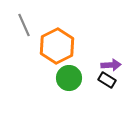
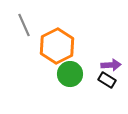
green circle: moved 1 px right, 4 px up
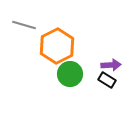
gray line: rotated 50 degrees counterclockwise
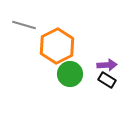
purple arrow: moved 4 px left
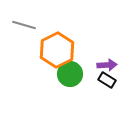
orange hexagon: moved 4 px down
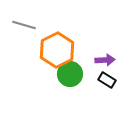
purple arrow: moved 2 px left, 5 px up
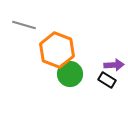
orange hexagon: rotated 12 degrees counterclockwise
purple arrow: moved 9 px right, 5 px down
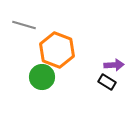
green circle: moved 28 px left, 3 px down
black rectangle: moved 2 px down
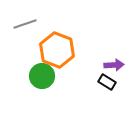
gray line: moved 1 px right, 1 px up; rotated 35 degrees counterclockwise
green circle: moved 1 px up
